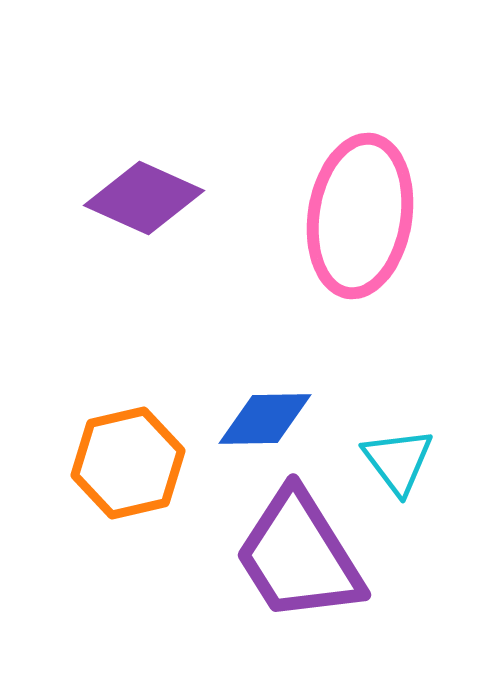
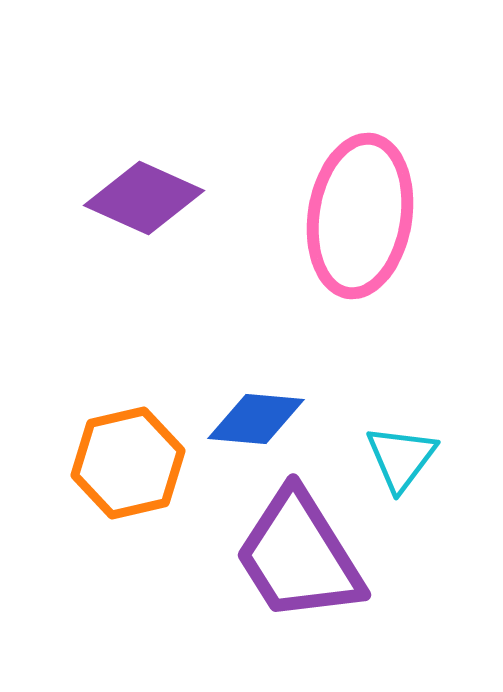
blue diamond: moved 9 px left; rotated 6 degrees clockwise
cyan triangle: moved 3 px right, 3 px up; rotated 14 degrees clockwise
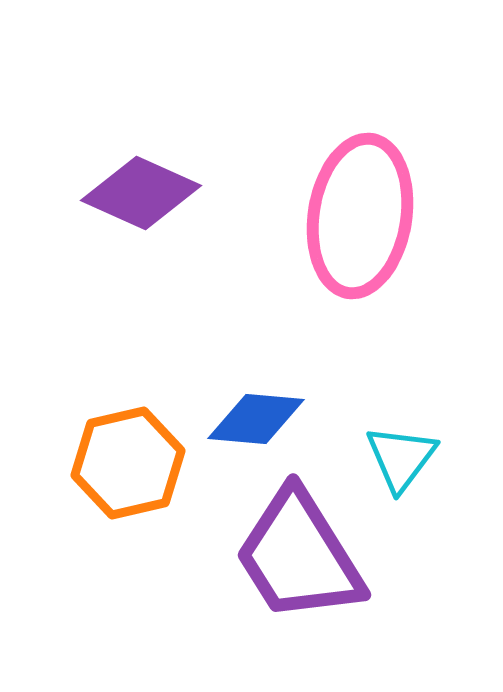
purple diamond: moved 3 px left, 5 px up
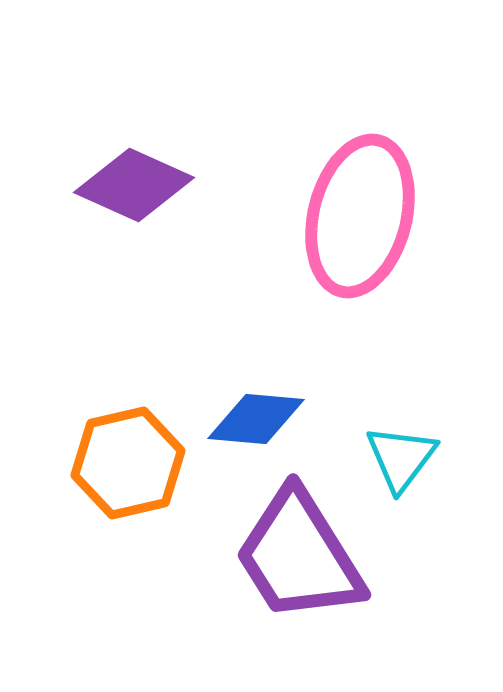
purple diamond: moved 7 px left, 8 px up
pink ellipse: rotated 5 degrees clockwise
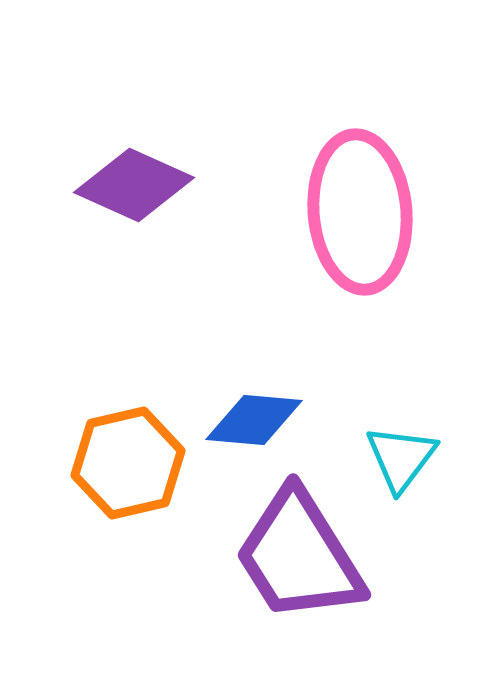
pink ellipse: moved 4 px up; rotated 19 degrees counterclockwise
blue diamond: moved 2 px left, 1 px down
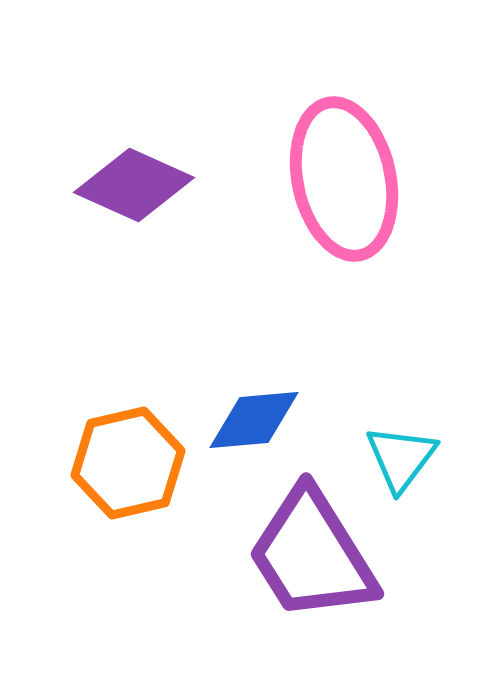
pink ellipse: moved 16 px left, 33 px up; rotated 7 degrees counterclockwise
blue diamond: rotated 10 degrees counterclockwise
purple trapezoid: moved 13 px right, 1 px up
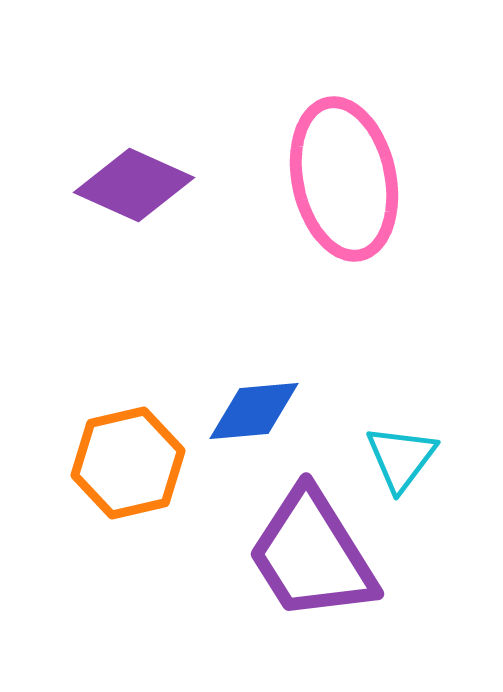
blue diamond: moved 9 px up
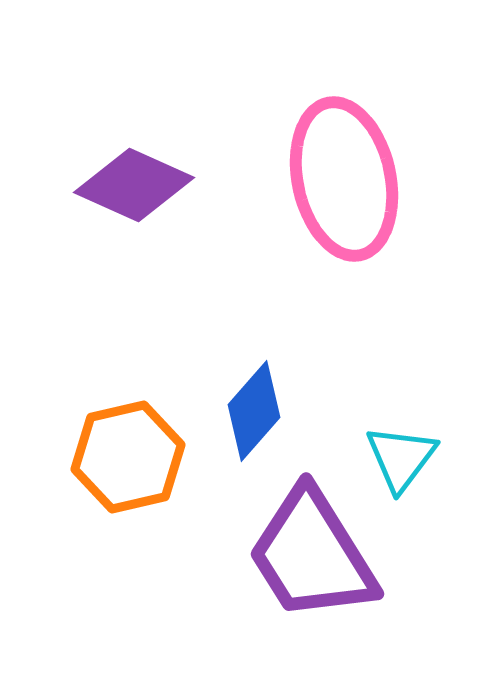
blue diamond: rotated 44 degrees counterclockwise
orange hexagon: moved 6 px up
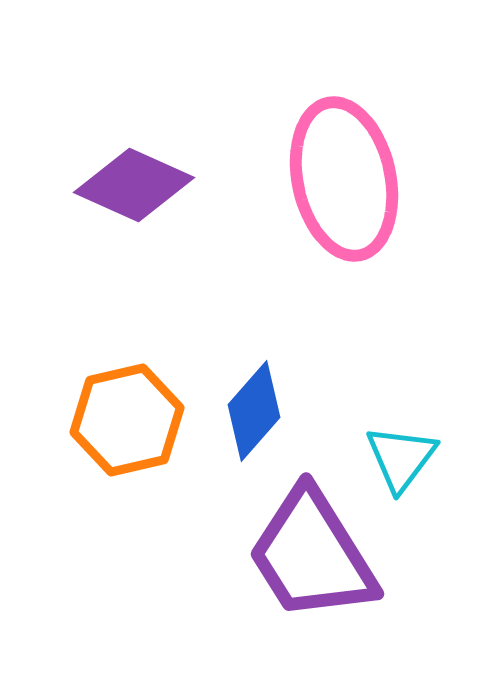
orange hexagon: moved 1 px left, 37 px up
